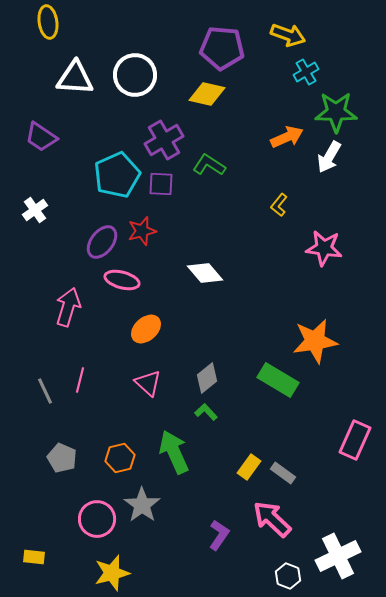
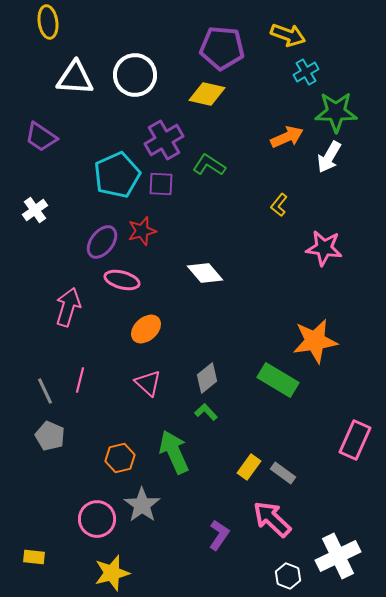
gray pentagon at (62, 458): moved 12 px left, 22 px up
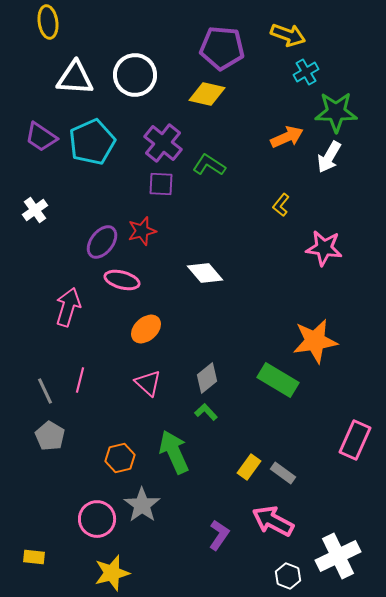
purple cross at (164, 140): moved 1 px left, 3 px down; rotated 21 degrees counterclockwise
cyan pentagon at (117, 175): moved 25 px left, 33 px up
yellow L-shape at (279, 205): moved 2 px right
gray pentagon at (50, 436): rotated 8 degrees clockwise
pink arrow at (272, 519): moved 1 px right, 2 px down; rotated 15 degrees counterclockwise
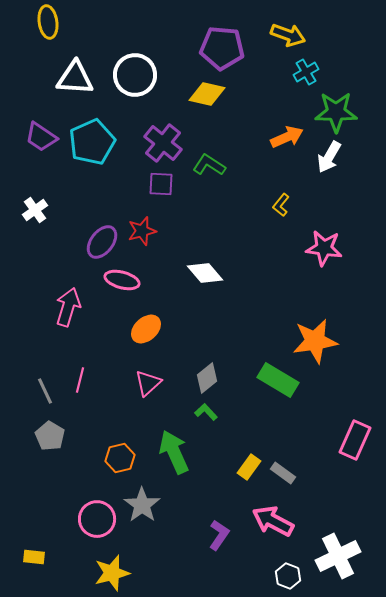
pink triangle at (148, 383): rotated 36 degrees clockwise
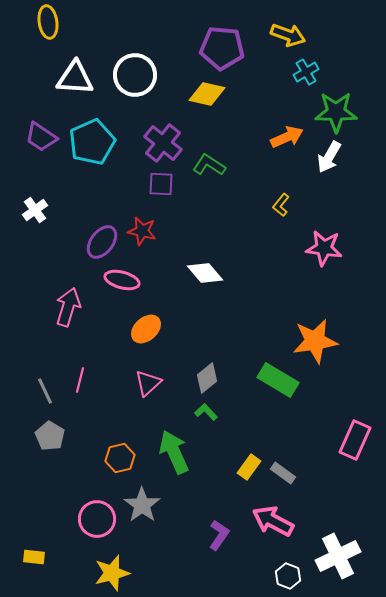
red star at (142, 231): rotated 28 degrees clockwise
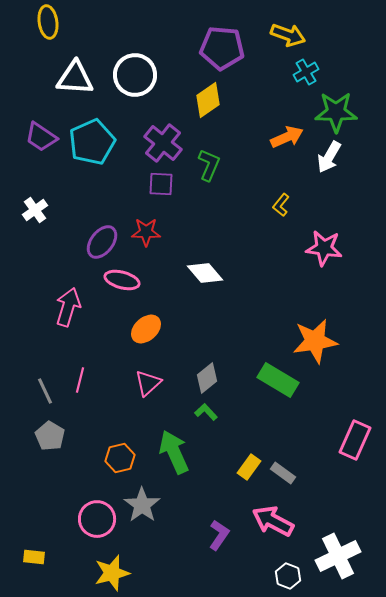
yellow diamond at (207, 94): moved 1 px right, 6 px down; rotated 48 degrees counterclockwise
green L-shape at (209, 165): rotated 80 degrees clockwise
red star at (142, 231): moved 4 px right, 1 px down; rotated 12 degrees counterclockwise
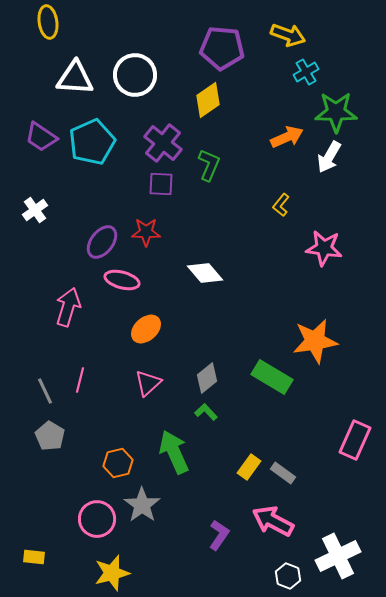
green rectangle at (278, 380): moved 6 px left, 3 px up
orange hexagon at (120, 458): moved 2 px left, 5 px down
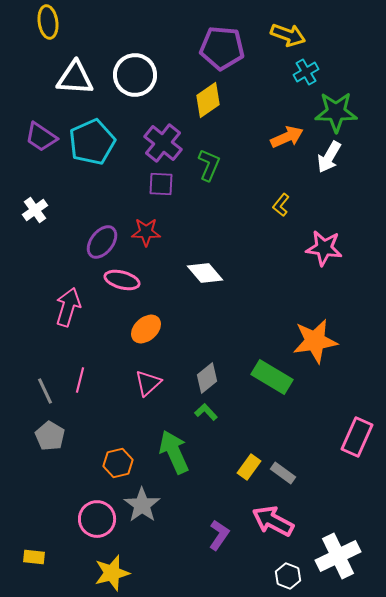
pink rectangle at (355, 440): moved 2 px right, 3 px up
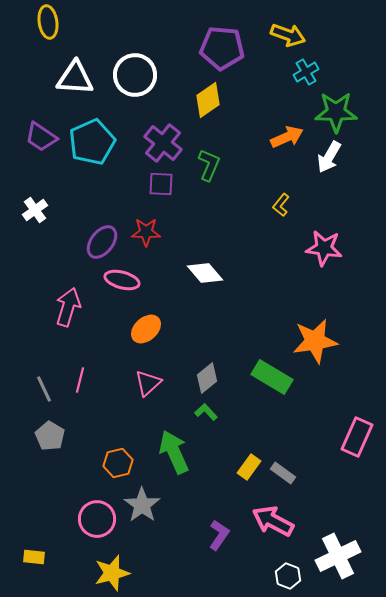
gray line at (45, 391): moved 1 px left, 2 px up
